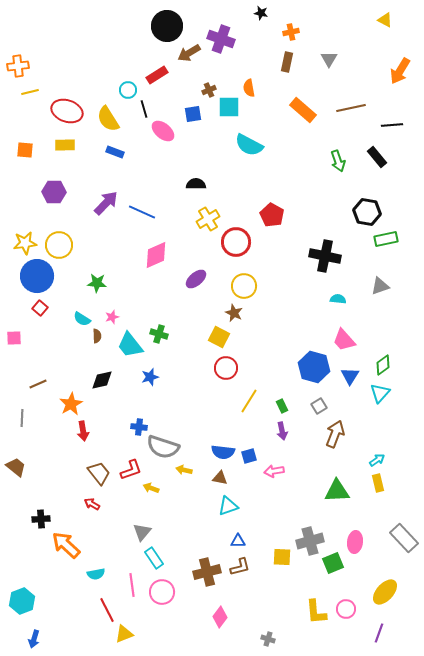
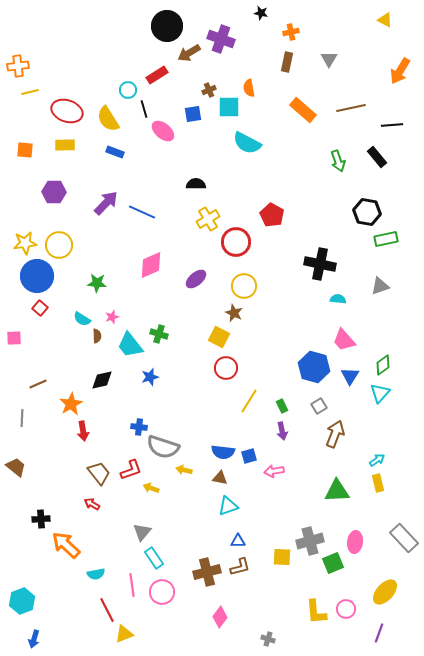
cyan semicircle at (249, 145): moved 2 px left, 2 px up
pink diamond at (156, 255): moved 5 px left, 10 px down
black cross at (325, 256): moved 5 px left, 8 px down
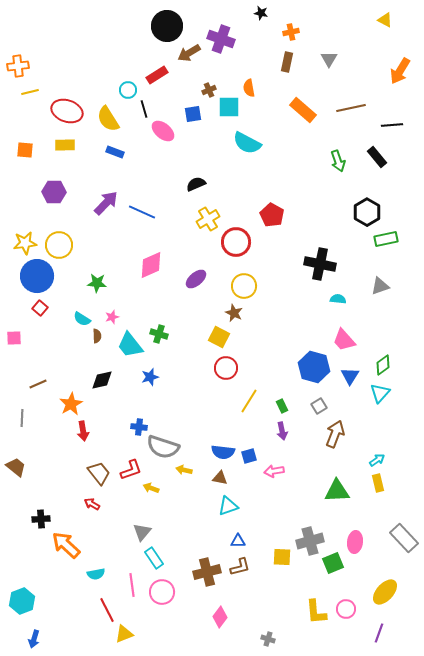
black semicircle at (196, 184): rotated 24 degrees counterclockwise
black hexagon at (367, 212): rotated 20 degrees clockwise
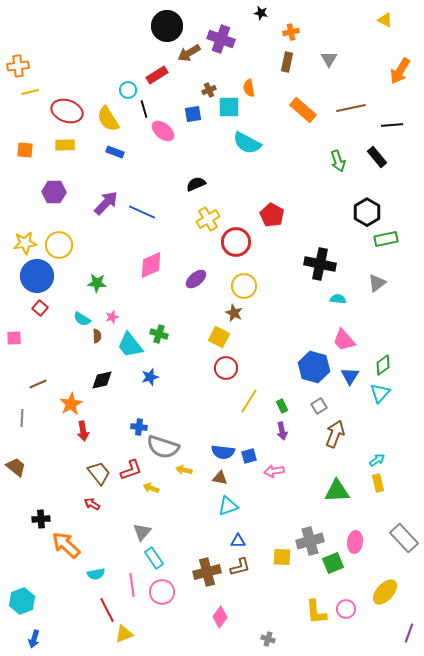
gray triangle at (380, 286): moved 3 px left, 3 px up; rotated 18 degrees counterclockwise
purple line at (379, 633): moved 30 px right
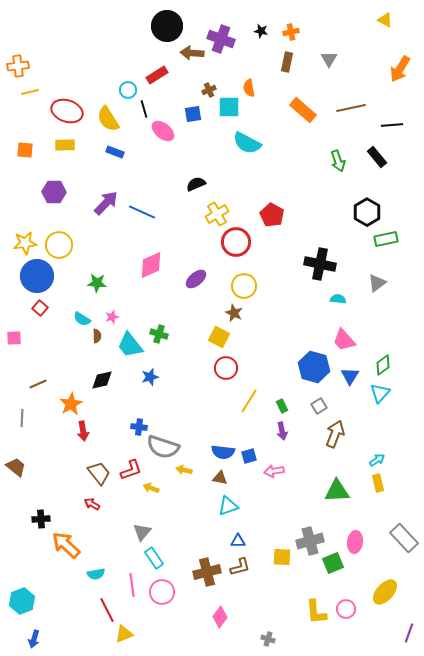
black star at (261, 13): moved 18 px down
brown arrow at (189, 53): moved 3 px right; rotated 35 degrees clockwise
orange arrow at (400, 71): moved 2 px up
yellow cross at (208, 219): moved 9 px right, 5 px up
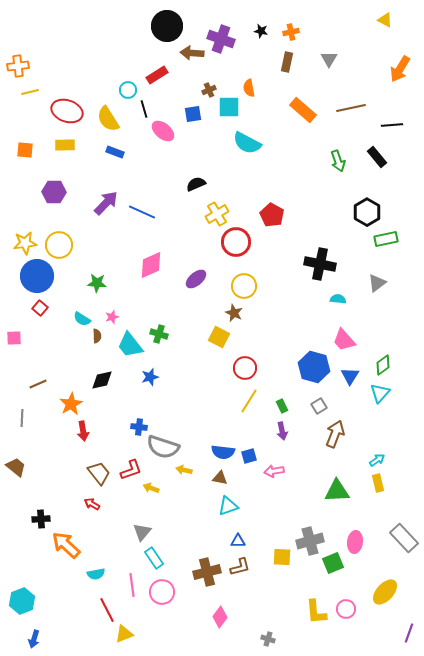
red circle at (226, 368): moved 19 px right
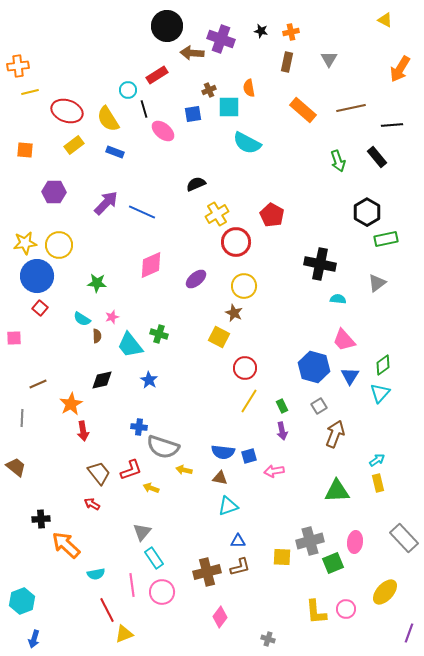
yellow rectangle at (65, 145): moved 9 px right; rotated 36 degrees counterclockwise
blue star at (150, 377): moved 1 px left, 3 px down; rotated 24 degrees counterclockwise
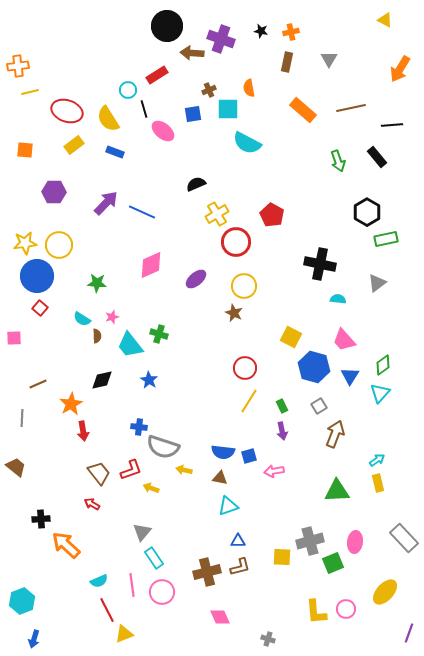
cyan square at (229, 107): moved 1 px left, 2 px down
yellow square at (219, 337): moved 72 px right
cyan semicircle at (96, 574): moved 3 px right, 7 px down; rotated 12 degrees counterclockwise
pink diamond at (220, 617): rotated 60 degrees counterclockwise
